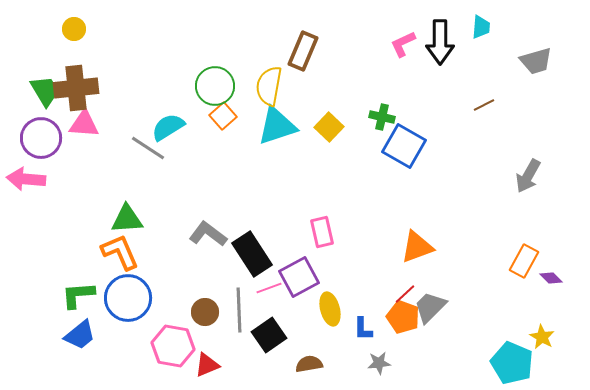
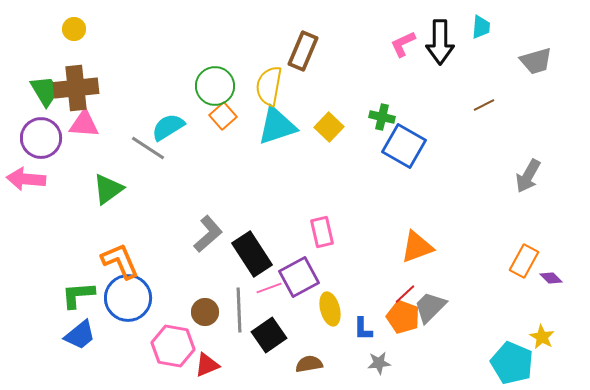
green triangle at (127, 219): moved 19 px left, 30 px up; rotated 32 degrees counterclockwise
gray L-shape at (208, 234): rotated 102 degrees clockwise
orange L-shape at (120, 252): moved 9 px down
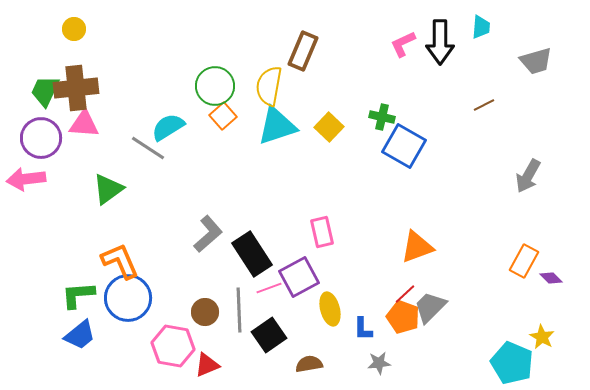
green trapezoid at (45, 91): rotated 124 degrees counterclockwise
pink arrow at (26, 179): rotated 12 degrees counterclockwise
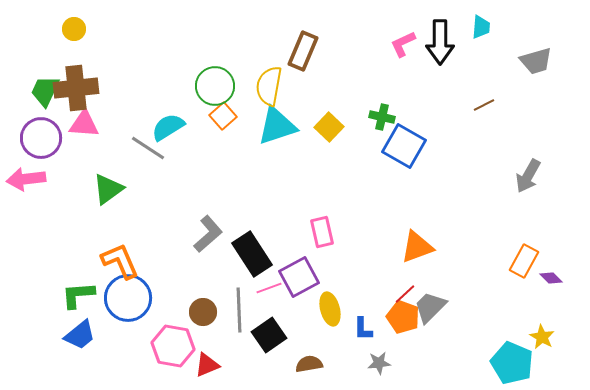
brown circle at (205, 312): moved 2 px left
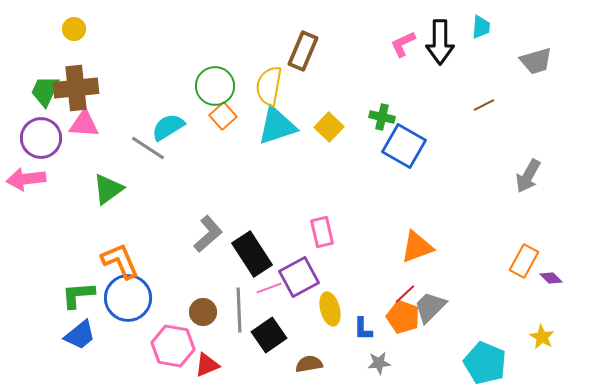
cyan pentagon at (512, 363): moved 27 px left
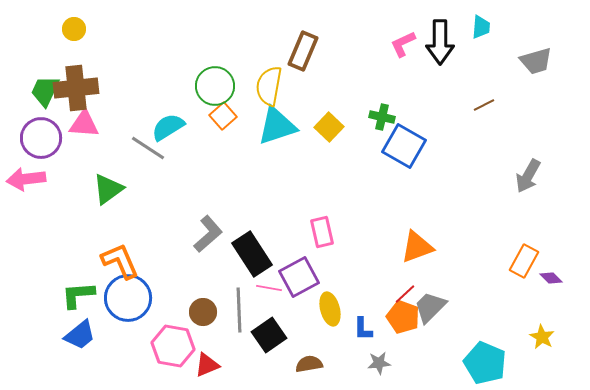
pink line at (269, 288): rotated 30 degrees clockwise
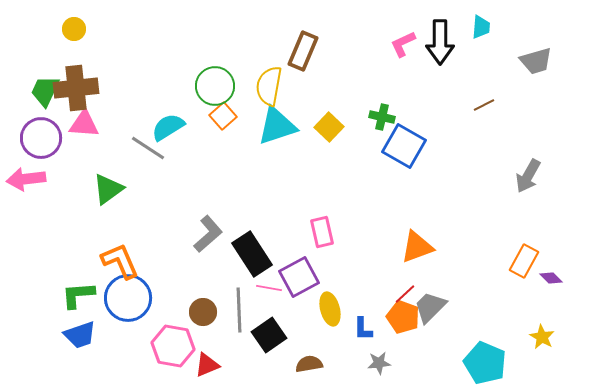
blue trapezoid at (80, 335): rotated 20 degrees clockwise
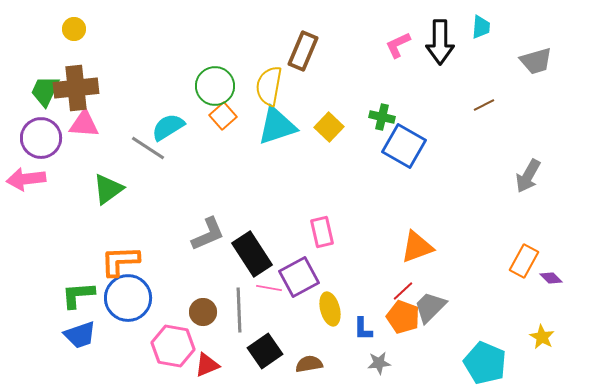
pink L-shape at (403, 44): moved 5 px left, 1 px down
gray L-shape at (208, 234): rotated 18 degrees clockwise
orange L-shape at (120, 261): rotated 69 degrees counterclockwise
red line at (405, 294): moved 2 px left, 3 px up
black square at (269, 335): moved 4 px left, 16 px down
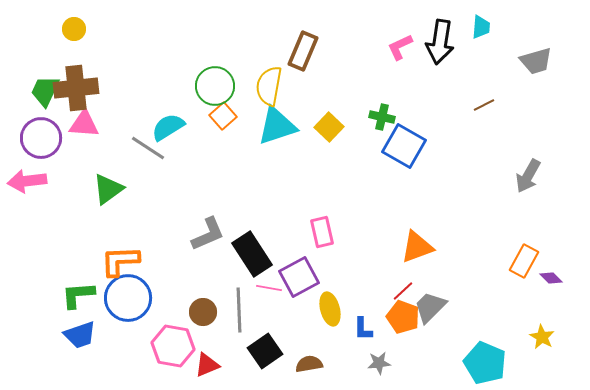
black arrow at (440, 42): rotated 9 degrees clockwise
pink L-shape at (398, 45): moved 2 px right, 2 px down
pink arrow at (26, 179): moved 1 px right, 2 px down
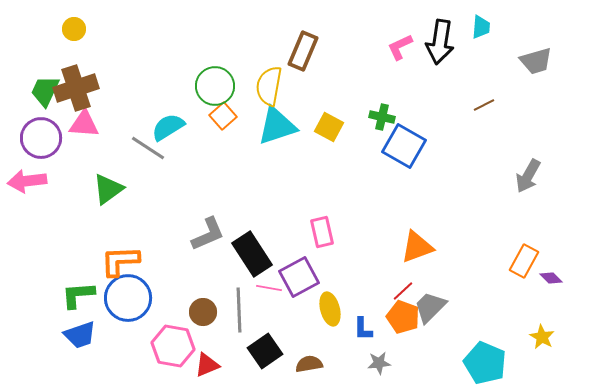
brown cross at (76, 88): rotated 12 degrees counterclockwise
yellow square at (329, 127): rotated 16 degrees counterclockwise
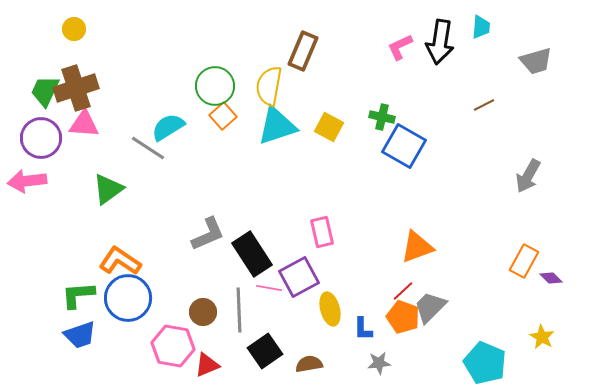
orange L-shape at (120, 261): rotated 36 degrees clockwise
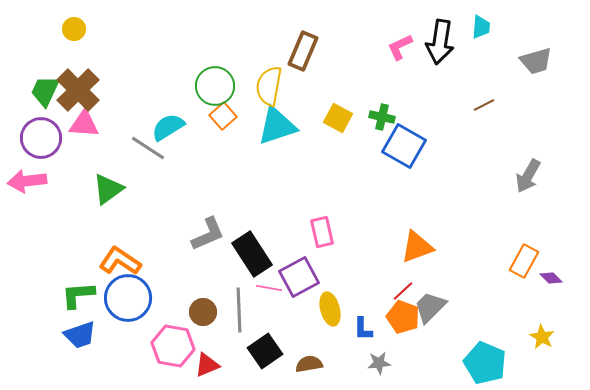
brown cross at (76, 88): moved 2 px right, 2 px down; rotated 27 degrees counterclockwise
yellow square at (329, 127): moved 9 px right, 9 px up
